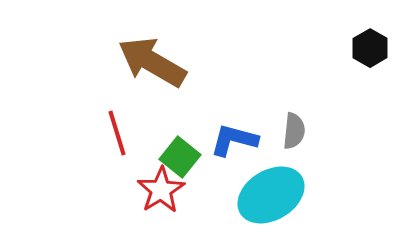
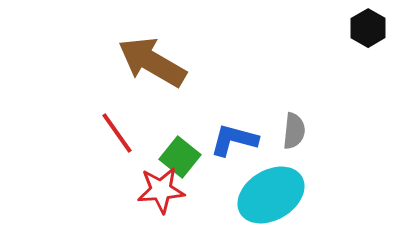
black hexagon: moved 2 px left, 20 px up
red line: rotated 18 degrees counterclockwise
red star: rotated 27 degrees clockwise
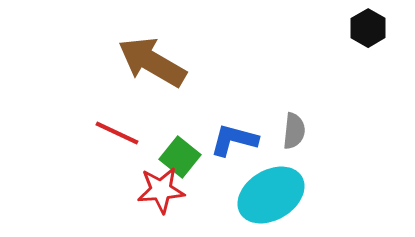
red line: rotated 30 degrees counterclockwise
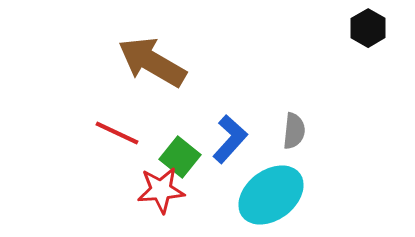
blue L-shape: moved 4 px left, 1 px up; rotated 117 degrees clockwise
cyan ellipse: rotated 6 degrees counterclockwise
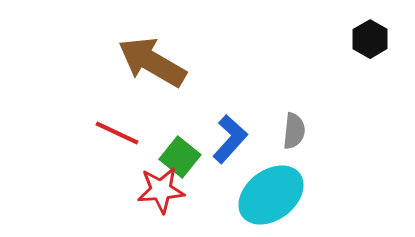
black hexagon: moved 2 px right, 11 px down
